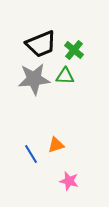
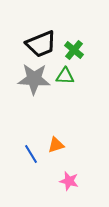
gray star: rotated 8 degrees clockwise
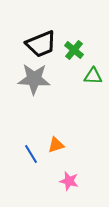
green triangle: moved 28 px right
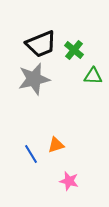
gray star: rotated 16 degrees counterclockwise
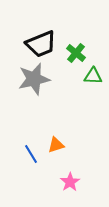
green cross: moved 2 px right, 3 px down
pink star: moved 1 px right, 1 px down; rotated 24 degrees clockwise
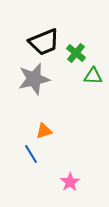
black trapezoid: moved 3 px right, 2 px up
orange triangle: moved 12 px left, 14 px up
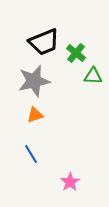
gray star: moved 2 px down
orange triangle: moved 9 px left, 16 px up
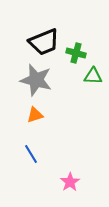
green cross: rotated 24 degrees counterclockwise
gray star: moved 2 px right, 1 px up; rotated 28 degrees clockwise
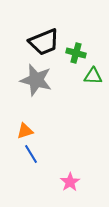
orange triangle: moved 10 px left, 16 px down
